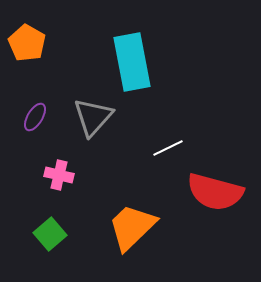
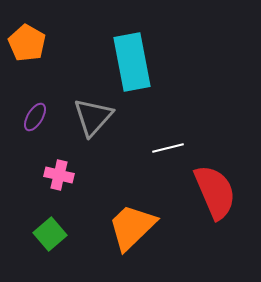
white line: rotated 12 degrees clockwise
red semicircle: rotated 128 degrees counterclockwise
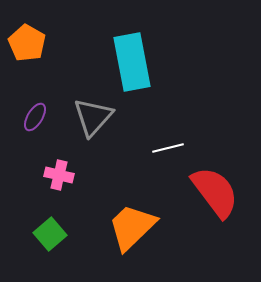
red semicircle: rotated 14 degrees counterclockwise
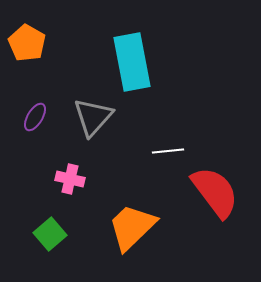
white line: moved 3 px down; rotated 8 degrees clockwise
pink cross: moved 11 px right, 4 px down
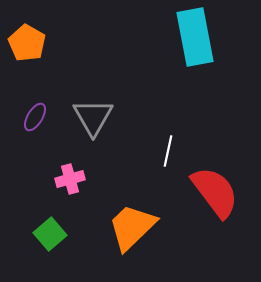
cyan rectangle: moved 63 px right, 25 px up
gray triangle: rotated 12 degrees counterclockwise
white line: rotated 72 degrees counterclockwise
pink cross: rotated 28 degrees counterclockwise
